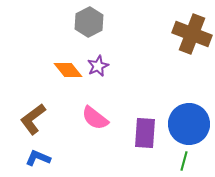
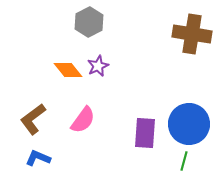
brown cross: rotated 12 degrees counterclockwise
pink semicircle: moved 12 px left, 2 px down; rotated 92 degrees counterclockwise
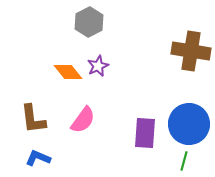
brown cross: moved 1 px left, 17 px down
orange diamond: moved 2 px down
brown L-shape: rotated 60 degrees counterclockwise
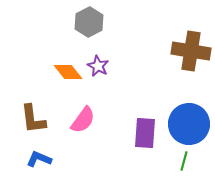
purple star: rotated 20 degrees counterclockwise
blue L-shape: moved 1 px right, 1 px down
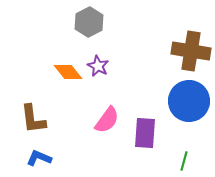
pink semicircle: moved 24 px right
blue circle: moved 23 px up
blue L-shape: moved 1 px up
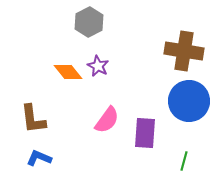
brown cross: moved 7 px left
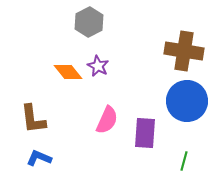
blue circle: moved 2 px left
pink semicircle: rotated 12 degrees counterclockwise
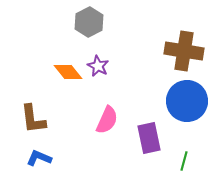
purple rectangle: moved 4 px right, 5 px down; rotated 16 degrees counterclockwise
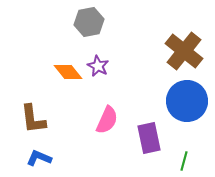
gray hexagon: rotated 16 degrees clockwise
brown cross: rotated 30 degrees clockwise
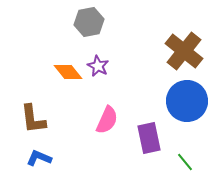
green line: moved 1 px right, 1 px down; rotated 54 degrees counterclockwise
